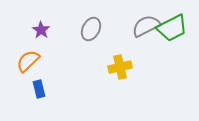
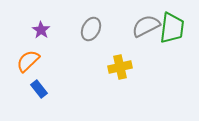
green trapezoid: rotated 56 degrees counterclockwise
blue rectangle: rotated 24 degrees counterclockwise
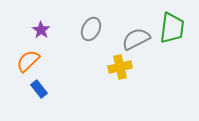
gray semicircle: moved 10 px left, 13 px down
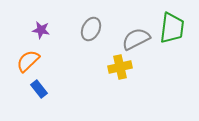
purple star: rotated 24 degrees counterclockwise
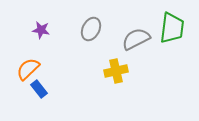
orange semicircle: moved 8 px down
yellow cross: moved 4 px left, 4 px down
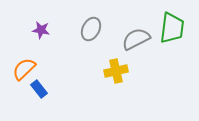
orange semicircle: moved 4 px left
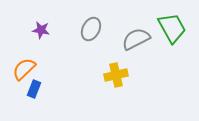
green trapezoid: rotated 36 degrees counterclockwise
yellow cross: moved 4 px down
blue rectangle: moved 5 px left; rotated 60 degrees clockwise
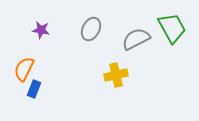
orange semicircle: rotated 20 degrees counterclockwise
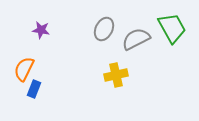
gray ellipse: moved 13 px right
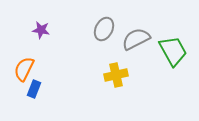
green trapezoid: moved 1 px right, 23 px down
